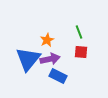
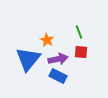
orange star: rotated 16 degrees counterclockwise
purple arrow: moved 8 px right
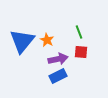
blue triangle: moved 6 px left, 18 px up
blue rectangle: rotated 54 degrees counterclockwise
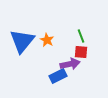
green line: moved 2 px right, 4 px down
purple arrow: moved 12 px right, 5 px down
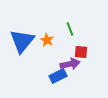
green line: moved 11 px left, 7 px up
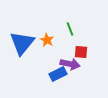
blue triangle: moved 2 px down
purple arrow: rotated 24 degrees clockwise
blue rectangle: moved 2 px up
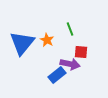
blue rectangle: moved 1 px left, 1 px down; rotated 12 degrees counterclockwise
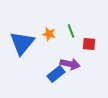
green line: moved 1 px right, 2 px down
orange star: moved 2 px right, 6 px up; rotated 16 degrees counterclockwise
red square: moved 8 px right, 8 px up
blue rectangle: moved 1 px left, 1 px up
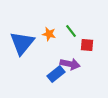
green line: rotated 16 degrees counterclockwise
red square: moved 2 px left, 1 px down
